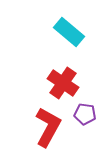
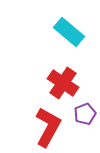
purple pentagon: rotated 30 degrees counterclockwise
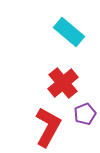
red cross: rotated 16 degrees clockwise
